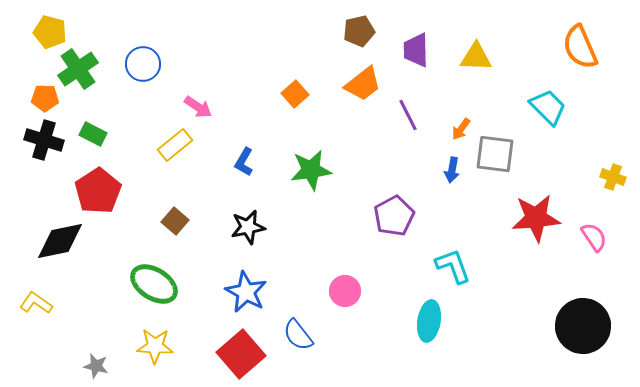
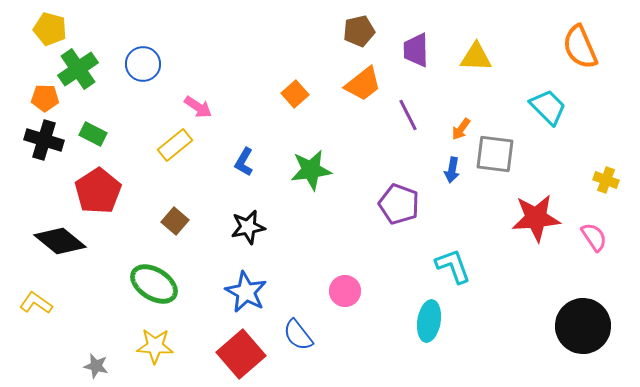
yellow pentagon: moved 3 px up
yellow cross: moved 7 px left, 3 px down
purple pentagon: moved 5 px right, 12 px up; rotated 24 degrees counterclockwise
black diamond: rotated 51 degrees clockwise
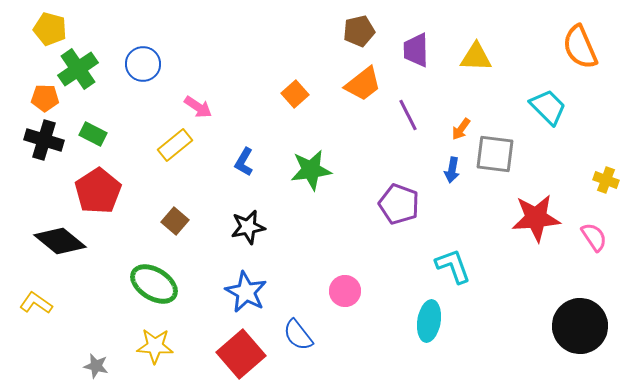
black circle: moved 3 px left
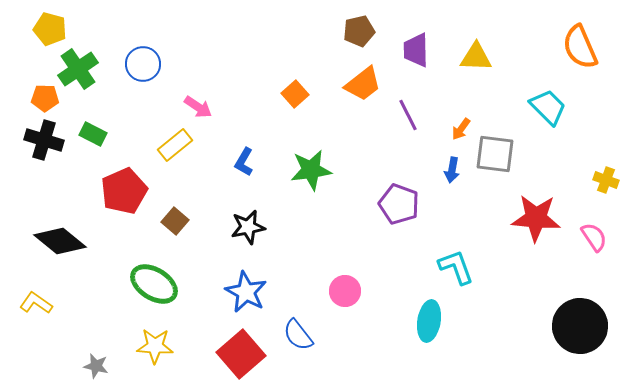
red pentagon: moved 26 px right; rotated 9 degrees clockwise
red star: rotated 9 degrees clockwise
cyan L-shape: moved 3 px right, 1 px down
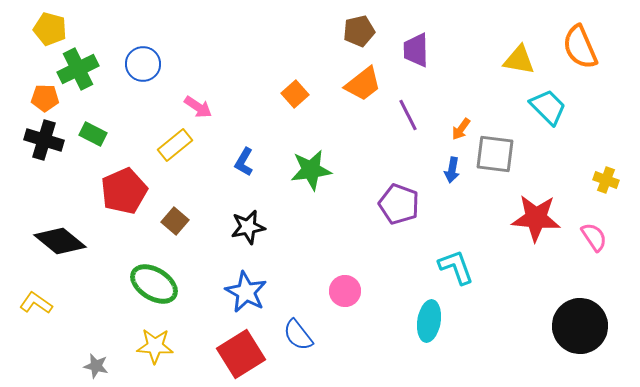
yellow triangle: moved 43 px right, 3 px down; rotated 8 degrees clockwise
green cross: rotated 9 degrees clockwise
red square: rotated 9 degrees clockwise
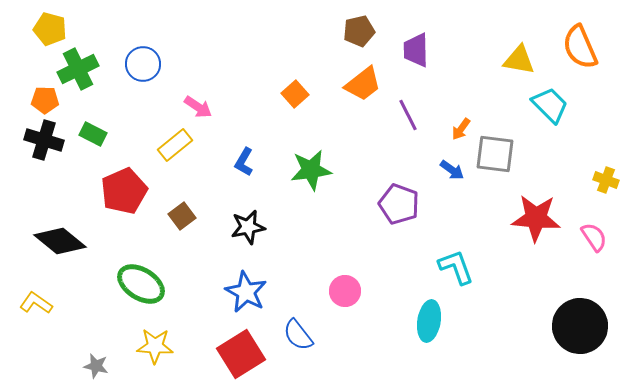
orange pentagon: moved 2 px down
cyan trapezoid: moved 2 px right, 2 px up
blue arrow: rotated 65 degrees counterclockwise
brown square: moved 7 px right, 5 px up; rotated 12 degrees clockwise
green ellipse: moved 13 px left
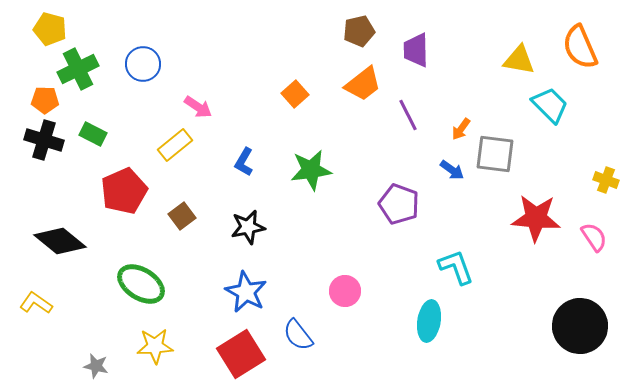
yellow star: rotated 6 degrees counterclockwise
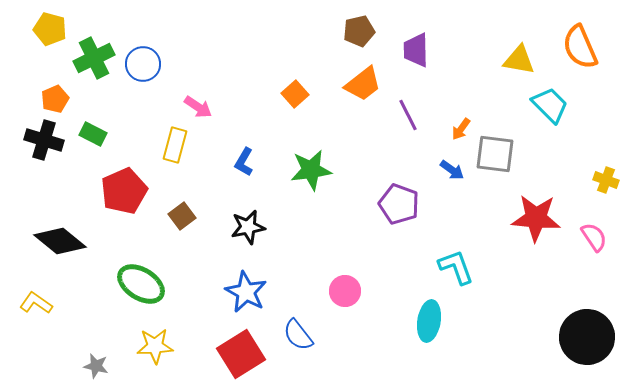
green cross: moved 16 px right, 11 px up
orange pentagon: moved 10 px right, 1 px up; rotated 24 degrees counterclockwise
yellow rectangle: rotated 36 degrees counterclockwise
black circle: moved 7 px right, 11 px down
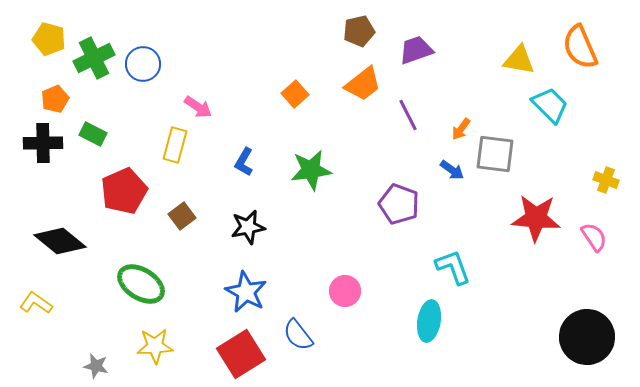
yellow pentagon: moved 1 px left, 10 px down
purple trapezoid: rotated 72 degrees clockwise
black cross: moved 1 px left, 3 px down; rotated 18 degrees counterclockwise
cyan L-shape: moved 3 px left
